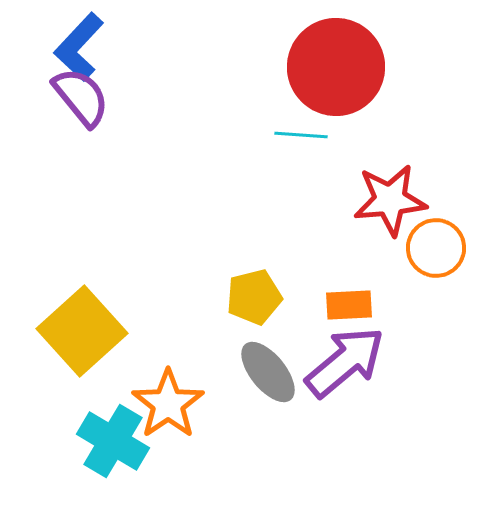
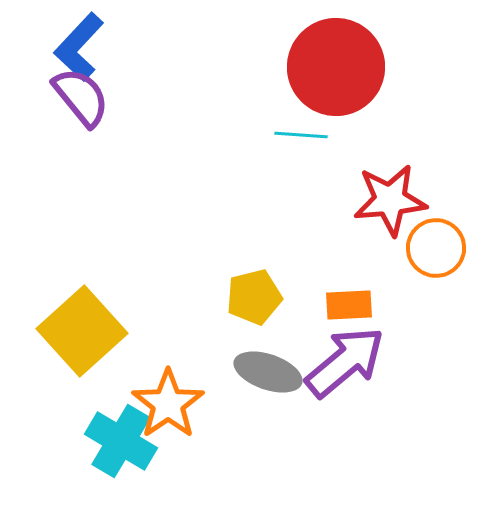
gray ellipse: rotated 32 degrees counterclockwise
cyan cross: moved 8 px right
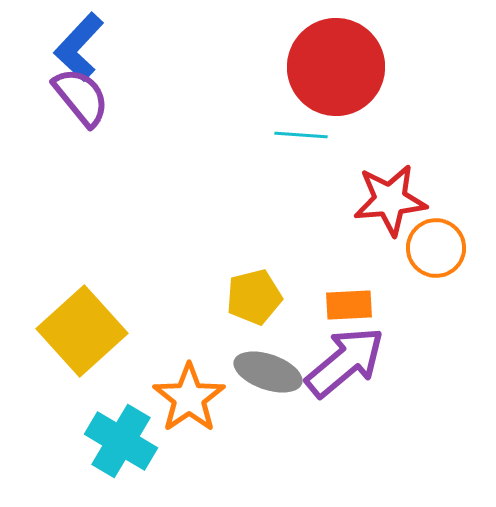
orange star: moved 21 px right, 6 px up
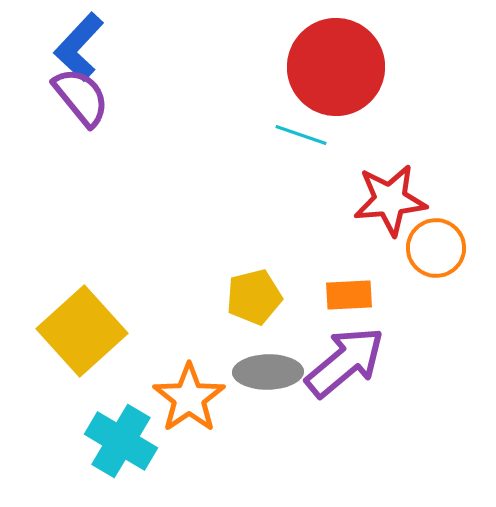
cyan line: rotated 15 degrees clockwise
orange rectangle: moved 10 px up
gray ellipse: rotated 20 degrees counterclockwise
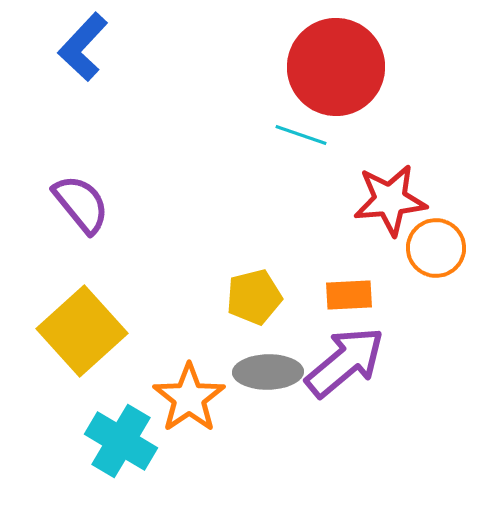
blue L-shape: moved 4 px right
purple semicircle: moved 107 px down
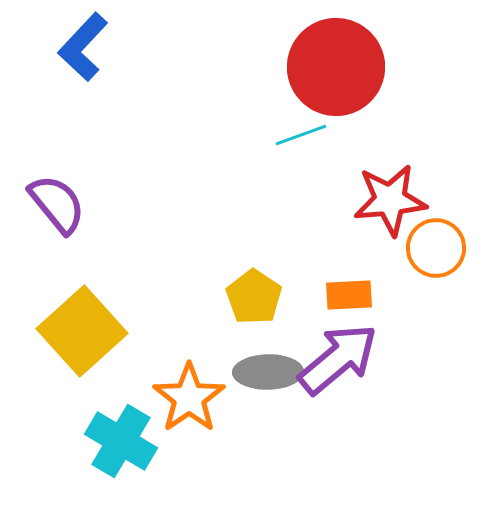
cyan line: rotated 39 degrees counterclockwise
purple semicircle: moved 24 px left
yellow pentagon: rotated 24 degrees counterclockwise
purple arrow: moved 7 px left, 3 px up
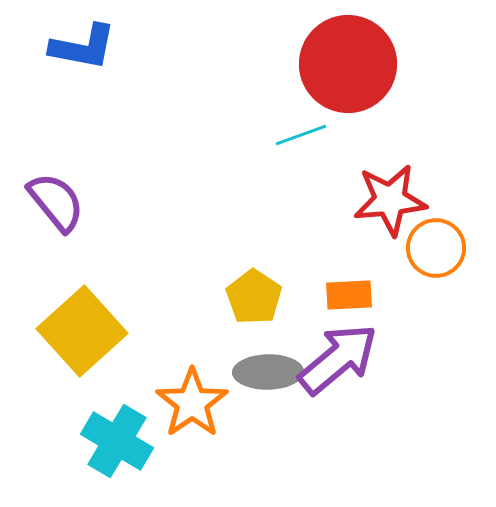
blue L-shape: rotated 122 degrees counterclockwise
red circle: moved 12 px right, 3 px up
purple semicircle: moved 1 px left, 2 px up
orange star: moved 3 px right, 5 px down
cyan cross: moved 4 px left
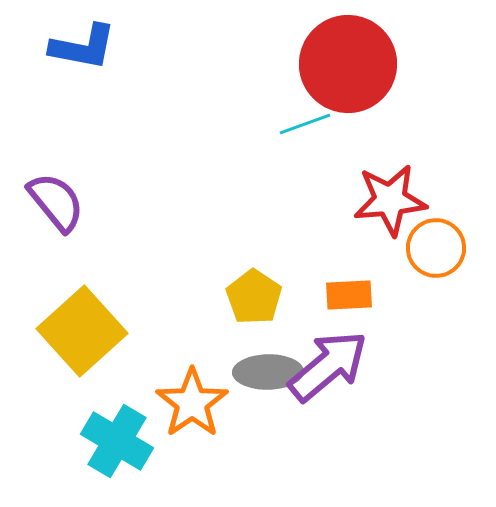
cyan line: moved 4 px right, 11 px up
purple arrow: moved 10 px left, 7 px down
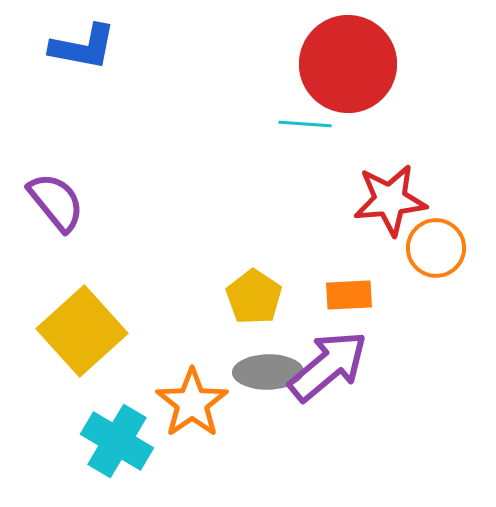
cyan line: rotated 24 degrees clockwise
